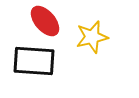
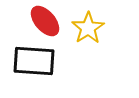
yellow star: moved 4 px left, 9 px up; rotated 20 degrees counterclockwise
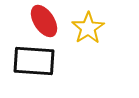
red ellipse: moved 1 px left; rotated 8 degrees clockwise
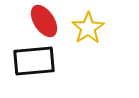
black rectangle: rotated 9 degrees counterclockwise
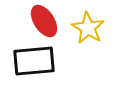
yellow star: rotated 8 degrees counterclockwise
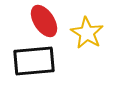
yellow star: moved 1 px left, 5 px down
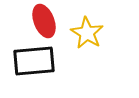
red ellipse: rotated 12 degrees clockwise
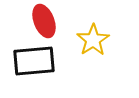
yellow star: moved 6 px right, 7 px down; rotated 8 degrees clockwise
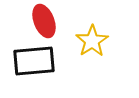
yellow star: moved 1 px left, 1 px down
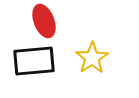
yellow star: moved 17 px down
